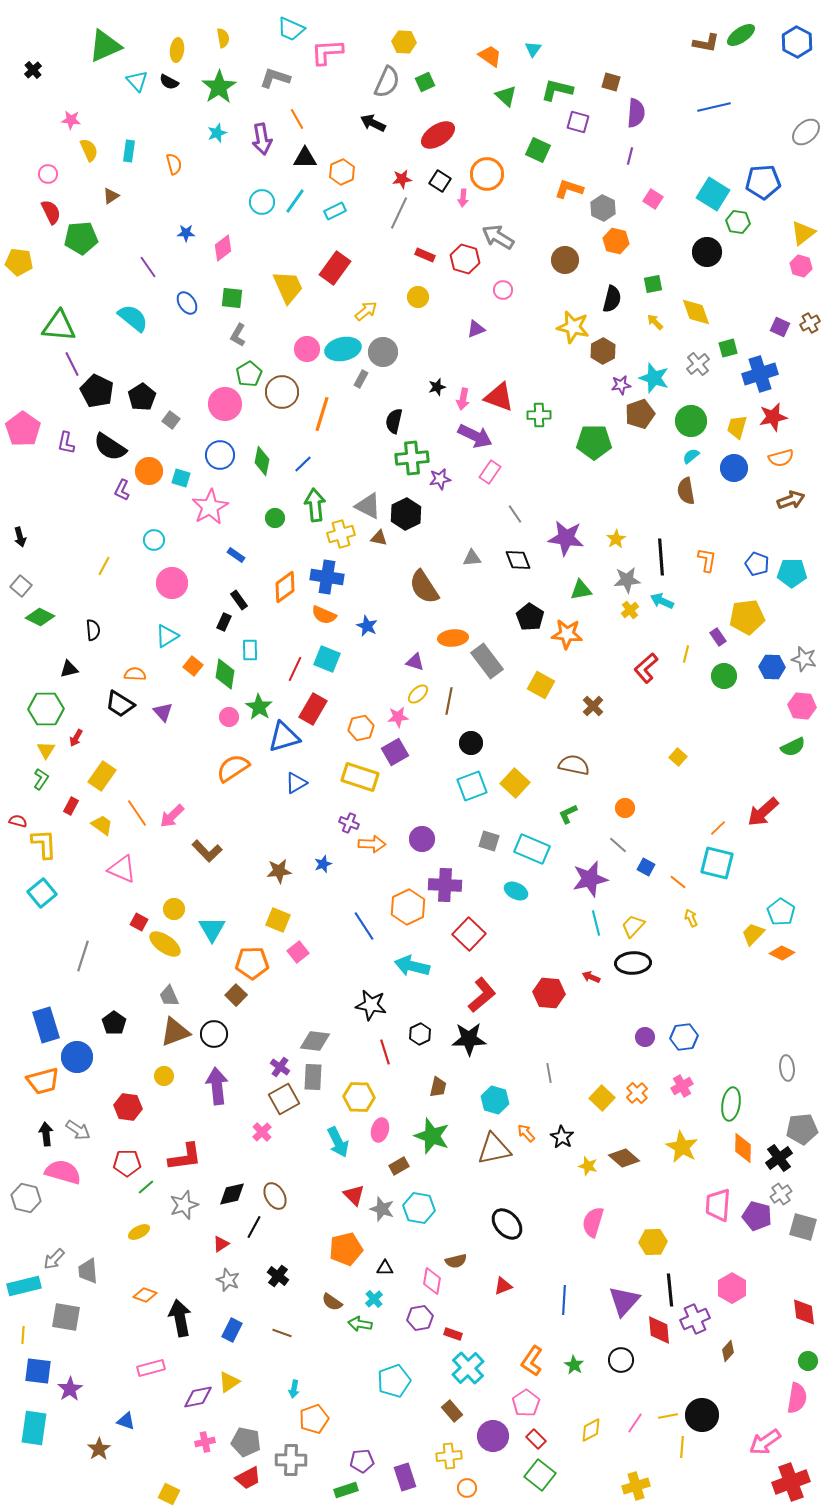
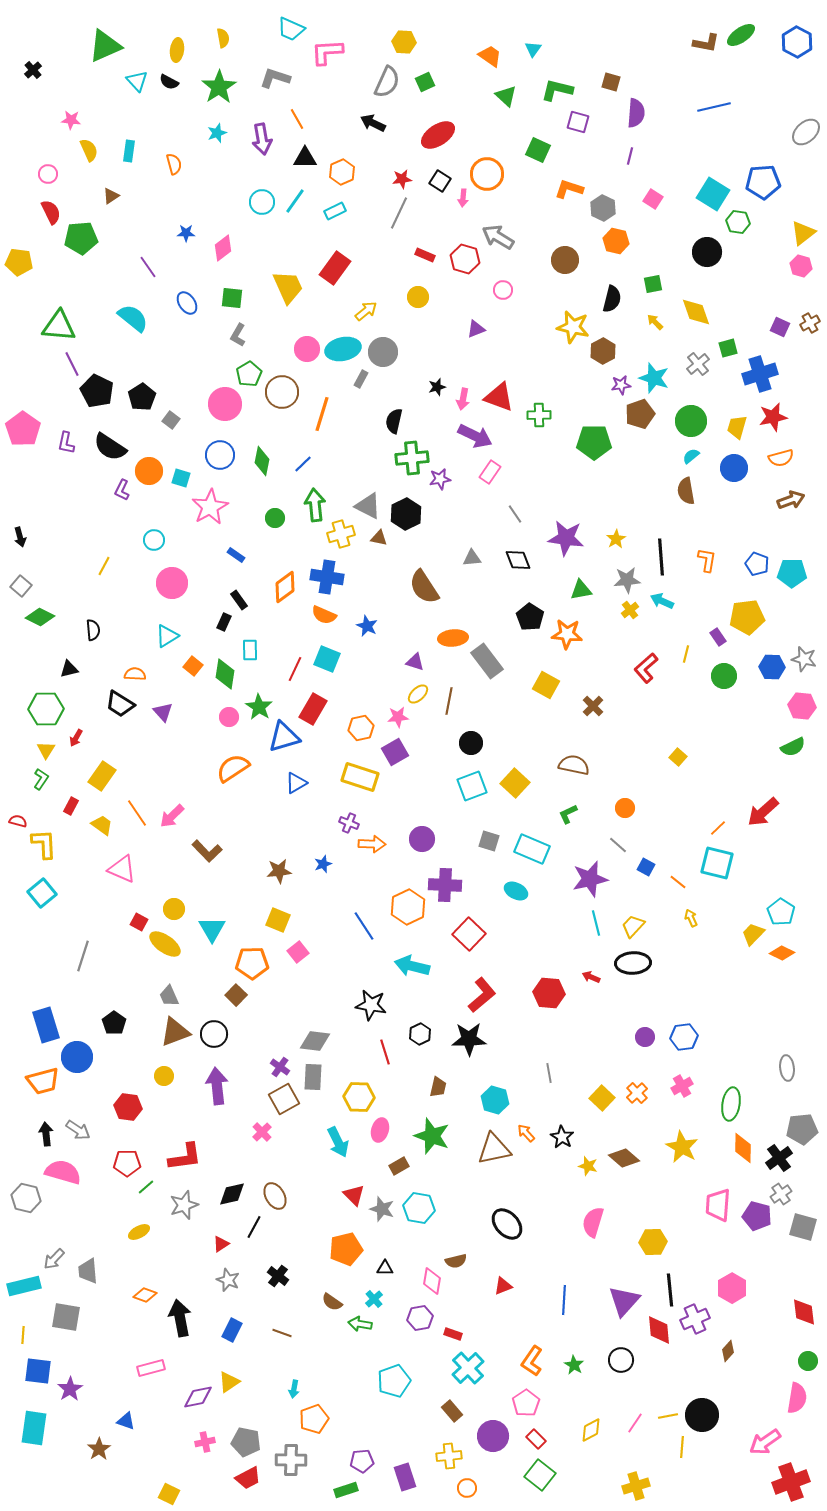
yellow square at (541, 685): moved 5 px right
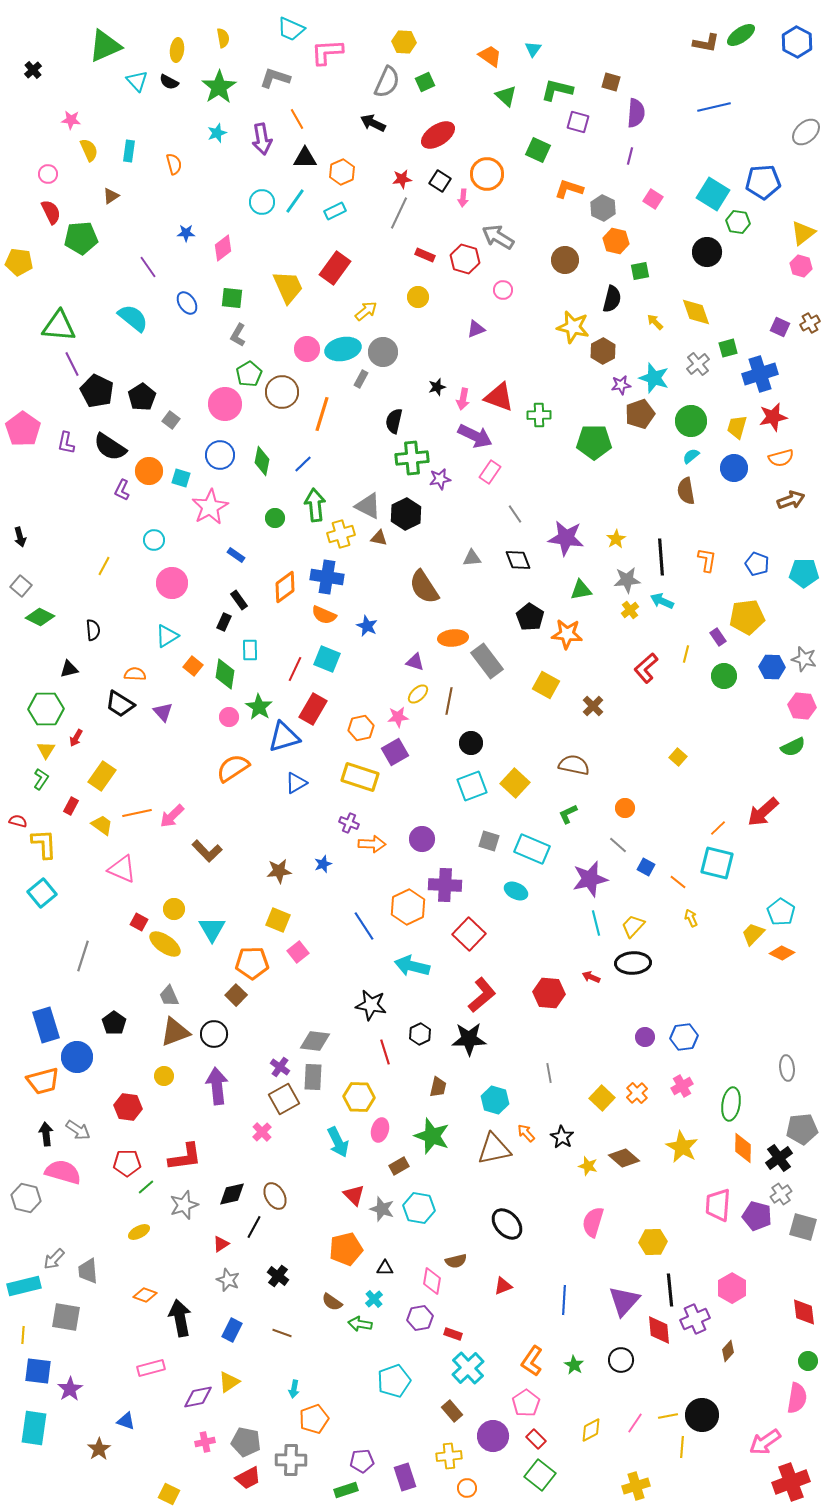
green square at (653, 284): moved 13 px left, 13 px up
cyan pentagon at (792, 573): moved 12 px right
orange line at (137, 813): rotated 68 degrees counterclockwise
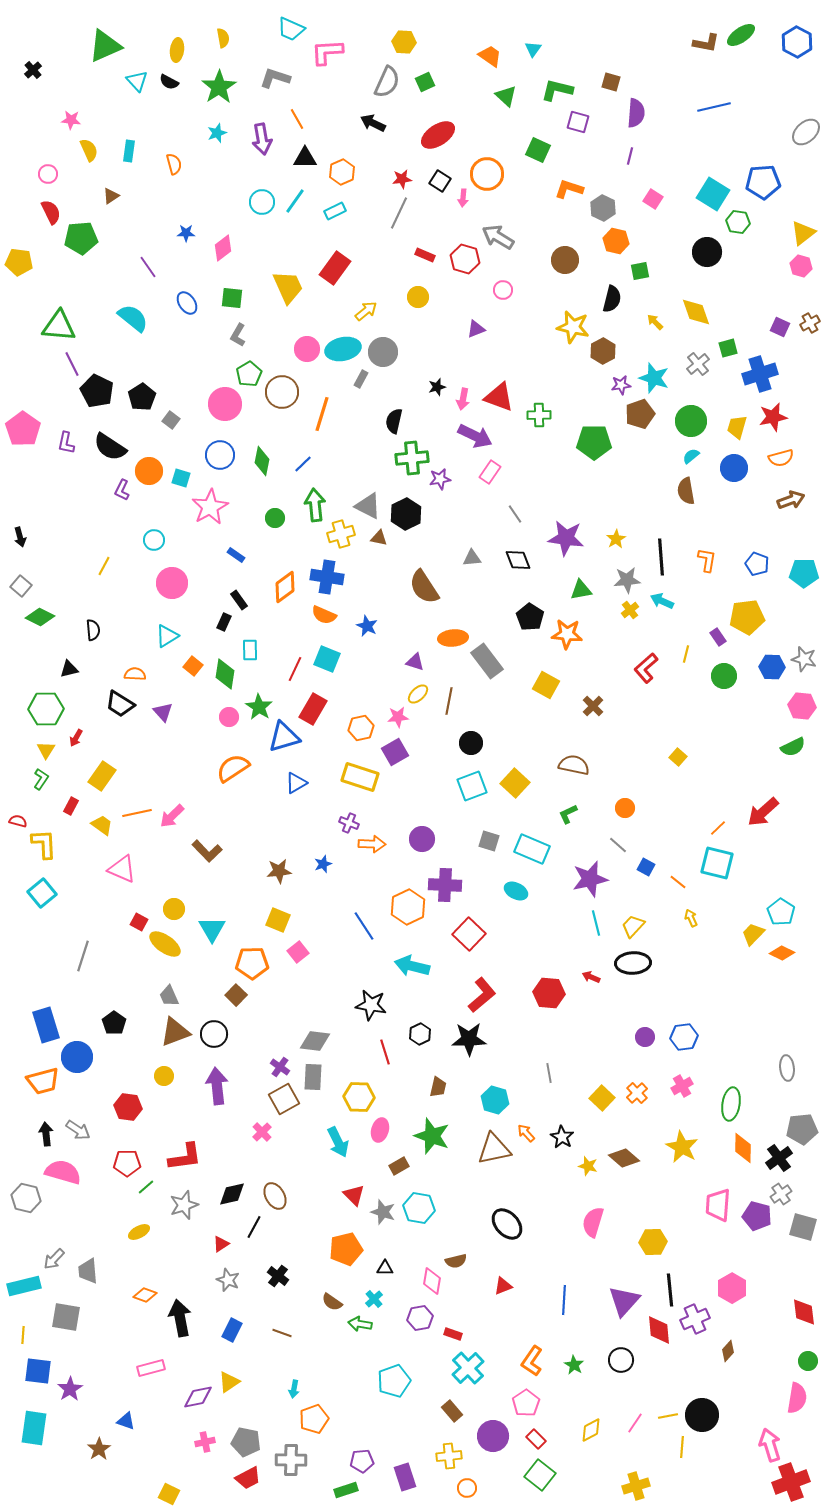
gray star at (382, 1209): moved 1 px right, 3 px down
pink arrow at (765, 1442): moved 5 px right, 3 px down; rotated 108 degrees clockwise
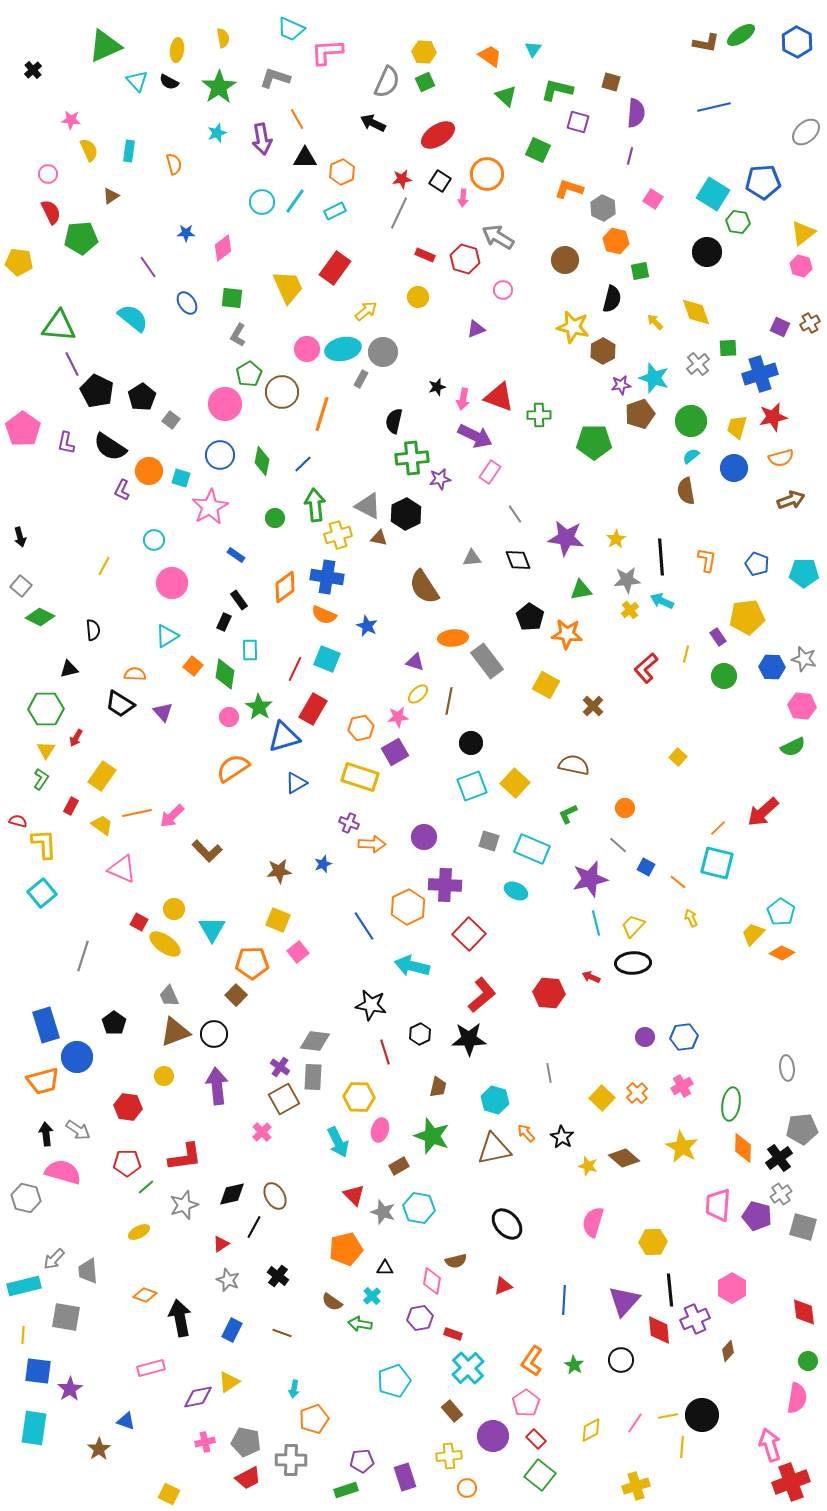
yellow hexagon at (404, 42): moved 20 px right, 10 px down
green square at (728, 348): rotated 12 degrees clockwise
yellow cross at (341, 534): moved 3 px left, 1 px down
purple circle at (422, 839): moved 2 px right, 2 px up
cyan cross at (374, 1299): moved 2 px left, 3 px up
